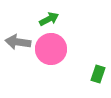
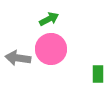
gray arrow: moved 16 px down
green rectangle: rotated 18 degrees counterclockwise
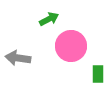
pink circle: moved 20 px right, 3 px up
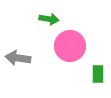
green arrow: rotated 36 degrees clockwise
pink circle: moved 1 px left
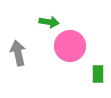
green arrow: moved 3 px down
gray arrow: moved 5 px up; rotated 70 degrees clockwise
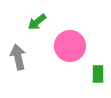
green arrow: moved 12 px left; rotated 132 degrees clockwise
gray arrow: moved 4 px down
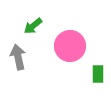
green arrow: moved 4 px left, 4 px down
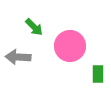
green arrow: moved 1 px right, 1 px down; rotated 96 degrees counterclockwise
gray arrow: rotated 75 degrees counterclockwise
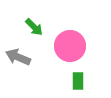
gray arrow: rotated 20 degrees clockwise
green rectangle: moved 20 px left, 7 px down
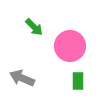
gray arrow: moved 4 px right, 21 px down
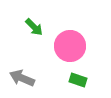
green rectangle: moved 1 px up; rotated 72 degrees counterclockwise
